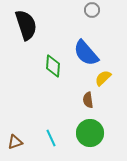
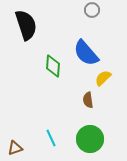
green circle: moved 6 px down
brown triangle: moved 6 px down
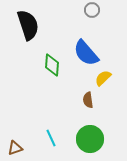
black semicircle: moved 2 px right
green diamond: moved 1 px left, 1 px up
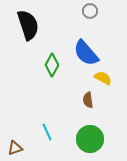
gray circle: moved 2 px left, 1 px down
green diamond: rotated 25 degrees clockwise
yellow semicircle: rotated 72 degrees clockwise
cyan line: moved 4 px left, 6 px up
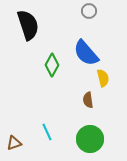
gray circle: moved 1 px left
yellow semicircle: rotated 48 degrees clockwise
brown triangle: moved 1 px left, 5 px up
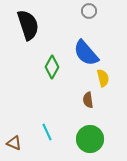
green diamond: moved 2 px down
brown triangle: rotated 42 degrees clockwise
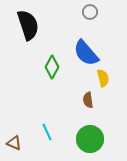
gray circle: moved 1 px right, 1 px down
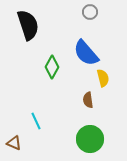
cyan line: moved 11 px left, 11 px up
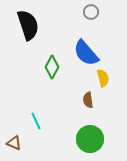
gray circle: moved 1 px right
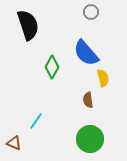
cyan line: rotated 60 degrees clockwise
